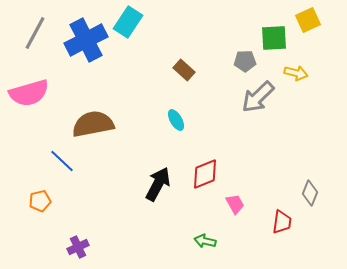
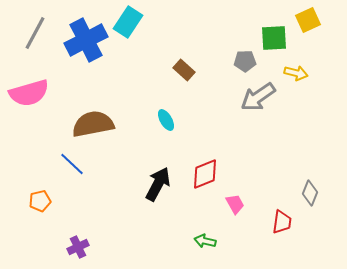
gray arrow: rotated 9 degrees clockwise
cyan ellipse: moved 10 px left
blue line: moved 10 px right, 3 px down
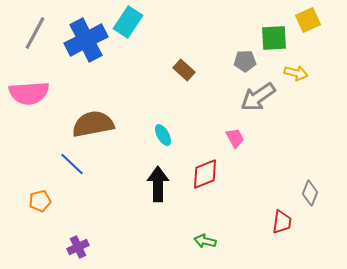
pink semicircle: rotated 12 degrees clockwise
cyan ellipse: moved 3 px left, 15 px down
black arrow: rotated 28 degrees counterclockwise
pink trapezoid: moved 66 px up
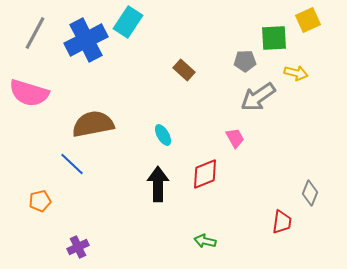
pink semicircle: rotated 21 degrees clockwise
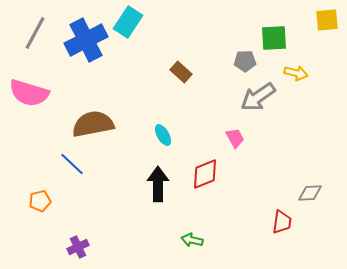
yellow square: moved 19 px right; rotated 20 degrees clockwise
brown rectangle: moved 3 px left, 2 px down
gray diamond: rotated 65 degrees clockwise
green arrow: moved 13 px left, 1 px up
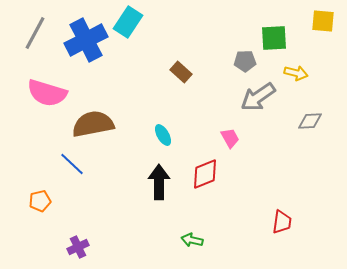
yellow square: moved 4 px left, 1 px down; rotated 10 degrees clockwise
pink semicircle: moved 18 px right
pink trapezoid: moved 5 px left
black arrow: moved 1 px right, 2 px up
gray diamond: moved 72 px up
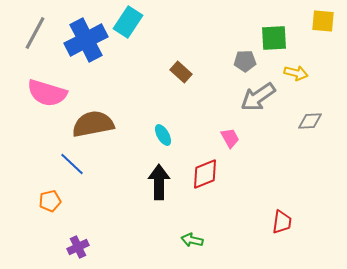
orange pentagon: moved 10 px right
